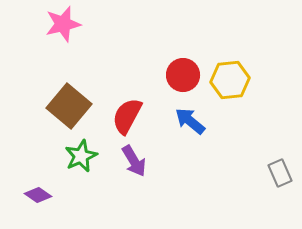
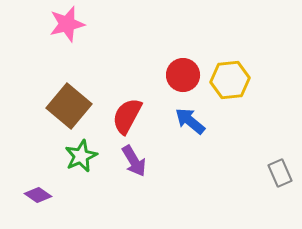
pink star: moved 4 px right
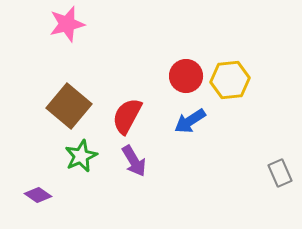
red circle: moved 3 px right, 1 px down
blue arrow: rotated 72 degrees counterclockwise
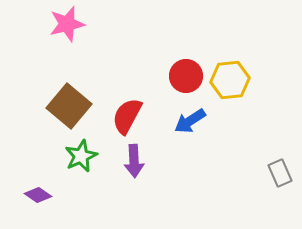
purple arrow: rotated 28 degrees clockwise
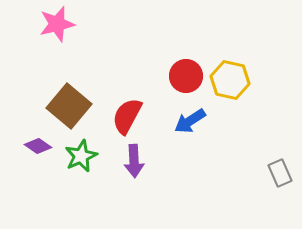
pink star: moved 10 px left
yellow hexagon: rotated 18 degrees clockwise
purple diamond: moved 49 px up
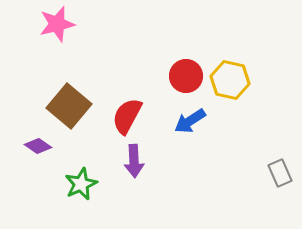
green star: moved 28 px down
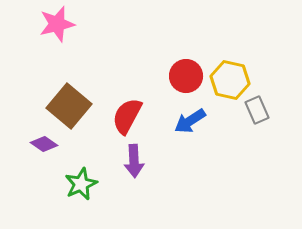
purple diamond: moved 6 px right, 2 px up
gray rectangle: moved 23 px left, 63 px up
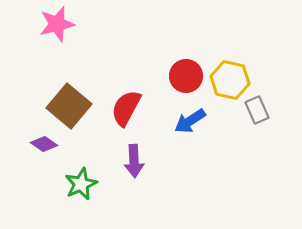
red semicircle: moved 1 px left, 8 px up
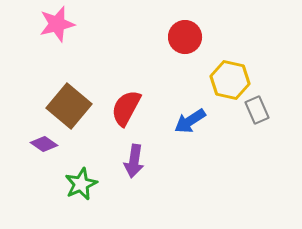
red circle: moved 1 px left, 39 px up
purple arrow: rotated 12 degrees clockwise
